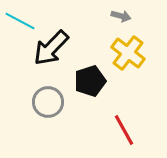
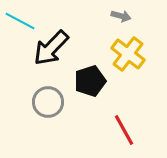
yellow cross: moved 1 px down
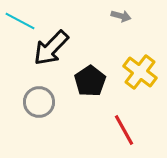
yellow cross: moved 12 px right, 18 px down
black pentagon: rotated 16 degrees counterclockwise
gray circle: moved 9 px left
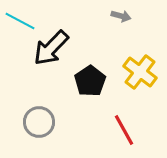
gray circle: moved 20 px down
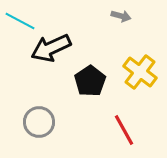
black arrow: rotated 21 degrees clockwise
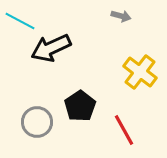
black pentagon: moved 10 px left, 25 px down
gray circle: moved 2 px left
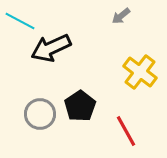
gray arrow: rotated 126 degrees clockwise
gray circle: moved 3 px right, 8 px up
red line: moved 2 px right, 1 px down
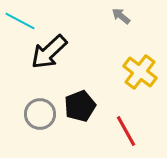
gray arrow: rotated 78 degrees clockwise
black arrow: moved 2 px left, 4 px down; rotated 18 degrees counterclockwise
black pentagon: rotated 12 degrees clockwise
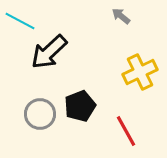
yellow cross: rotated 28 degrees clockwise
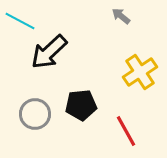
yellow cross: rotated 8 degrees counterclockwise
black pentagon: moved 1 px right, 1 px up; rotated 16 degrees clockwise
gray circle: moved 5 px left
